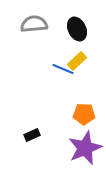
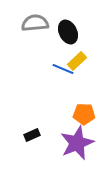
gray semicircle: moved 1 px right, 1 px up
black ellipse: moved 9 px left, 3 px down
purple star: moved 8 px left, 5 px up
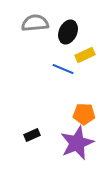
black ellipse: rotated 50 degrees clockwise
yellow rectangle: moved 8 px right, 6 px up; rotated 18 degrees clockwise
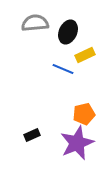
orange pentagon: rotated 15 degrees counterclockwise
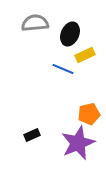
black ellipse: moved 2 px right, 2 px down
orange pentagon: moved 5 px right
purple star: moved 1 px right
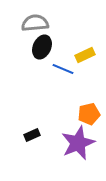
black ellipse: moved 28 px left, 13 px down
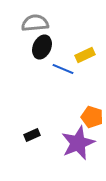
orange pentagon: moved 3 px right, 3 px down; rotated 30 degrees clockwise
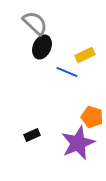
gray semicircle: rotated 48 degrees clockwise
blue line: moved 4 px right, 3 px down
